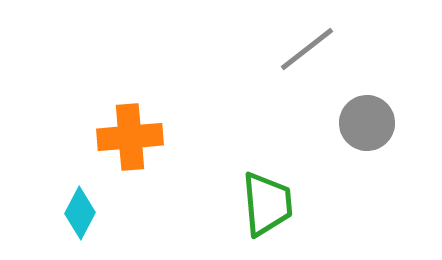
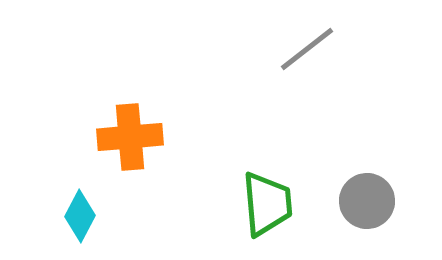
gray circle: moved 78 px down
cyan diamond: moved 3 px down
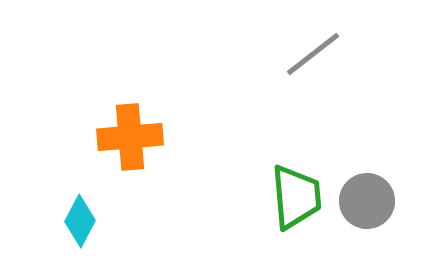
gray line: moved 6 px right, 5 px down
green trapezoid: moved 29 px right, 7 px up
cyan diamond: moved 5 px down
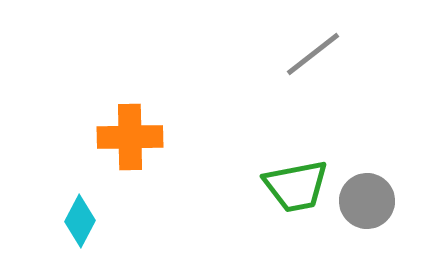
orange cross: rotated 4 degrees clockwise
green trapezoid: moved 11 px up; rotated 84 degrees clockwise
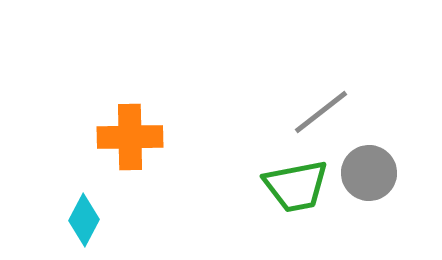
gray line: moved 8 px right, 58 px down
gray circle: moved 2 px right, 28 px up
cyan diamond: moved 4 px right, 1 px up
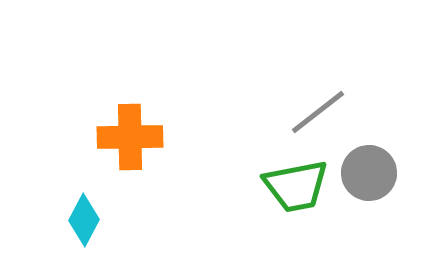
gray line: moved 3 px left
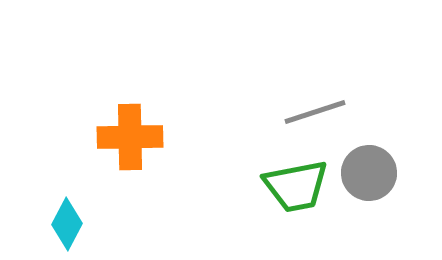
gray line: moved 3 px left; rotated 20 degrees clockwise
cyan diamond: moved 17 px left, 4 px down
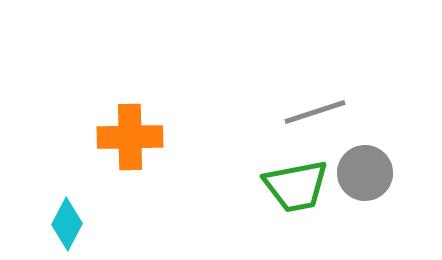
gray circle: moved 4 px left
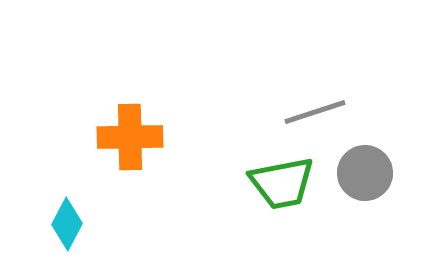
green trapezoid: moved 14 px left, 3 px up
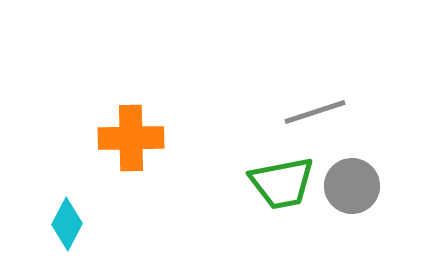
orange cross: moved 1 px right, 1 px down
gray circle: moved 13 px left, 13 px down
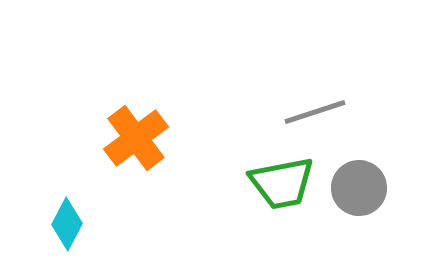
orange cross: moved 5 px right; rotated 36 degrees counterclockwise
gray circle: moved 7 px right, 2 px down
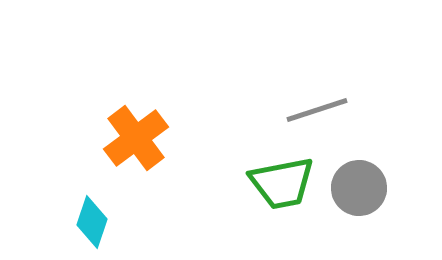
gray line: moved 2 px right, 2 px up
cyan diamond: moved 25 px right, 2 px up; rotated 9 degrees counterclockwise
